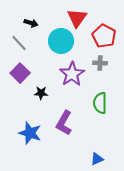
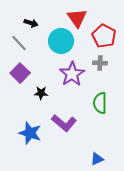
red triangle: rotated 10 degrees counterclockwise
purple L-shape: rotated 80 degrees counterclockwise
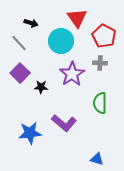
black star: moved 6 px up
blue star: rotated 25 degrees counterclockwise
blue triangle: rotated 40 degrees clockwise
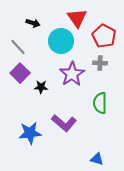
black arrow: moved 2 px right
gray line: moved 1 px left, 4 px down
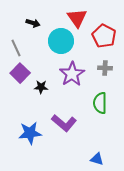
gray line: moved 2 px left, 1 px down; rotated 18 degrees clockwise
gray cross: moved 5 px right, 5 px down
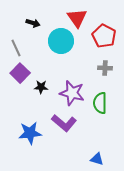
purple star: moved 19 px down; rotated 25 degrees counterclockwise
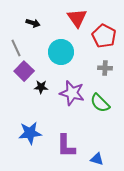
cyan circle: moved 11 px down
purple square: moved 4 px right, 2 px up
green semicircle: rotated 45 degrees counterclockwise
purple L-shape: moved 2 px right, 23 px down; rotated 50 degrees clockwise
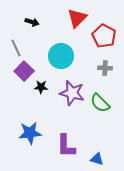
red triangle: rotated 20 degrees clockwise
black arrow: moved 1 px left, 1 px up
cyan circle: moved 4 px down
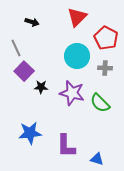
red triangle: moved 1 px up
red pentagon: moved 2 px right, 2 px down
cyan circle: moved 16 px right
